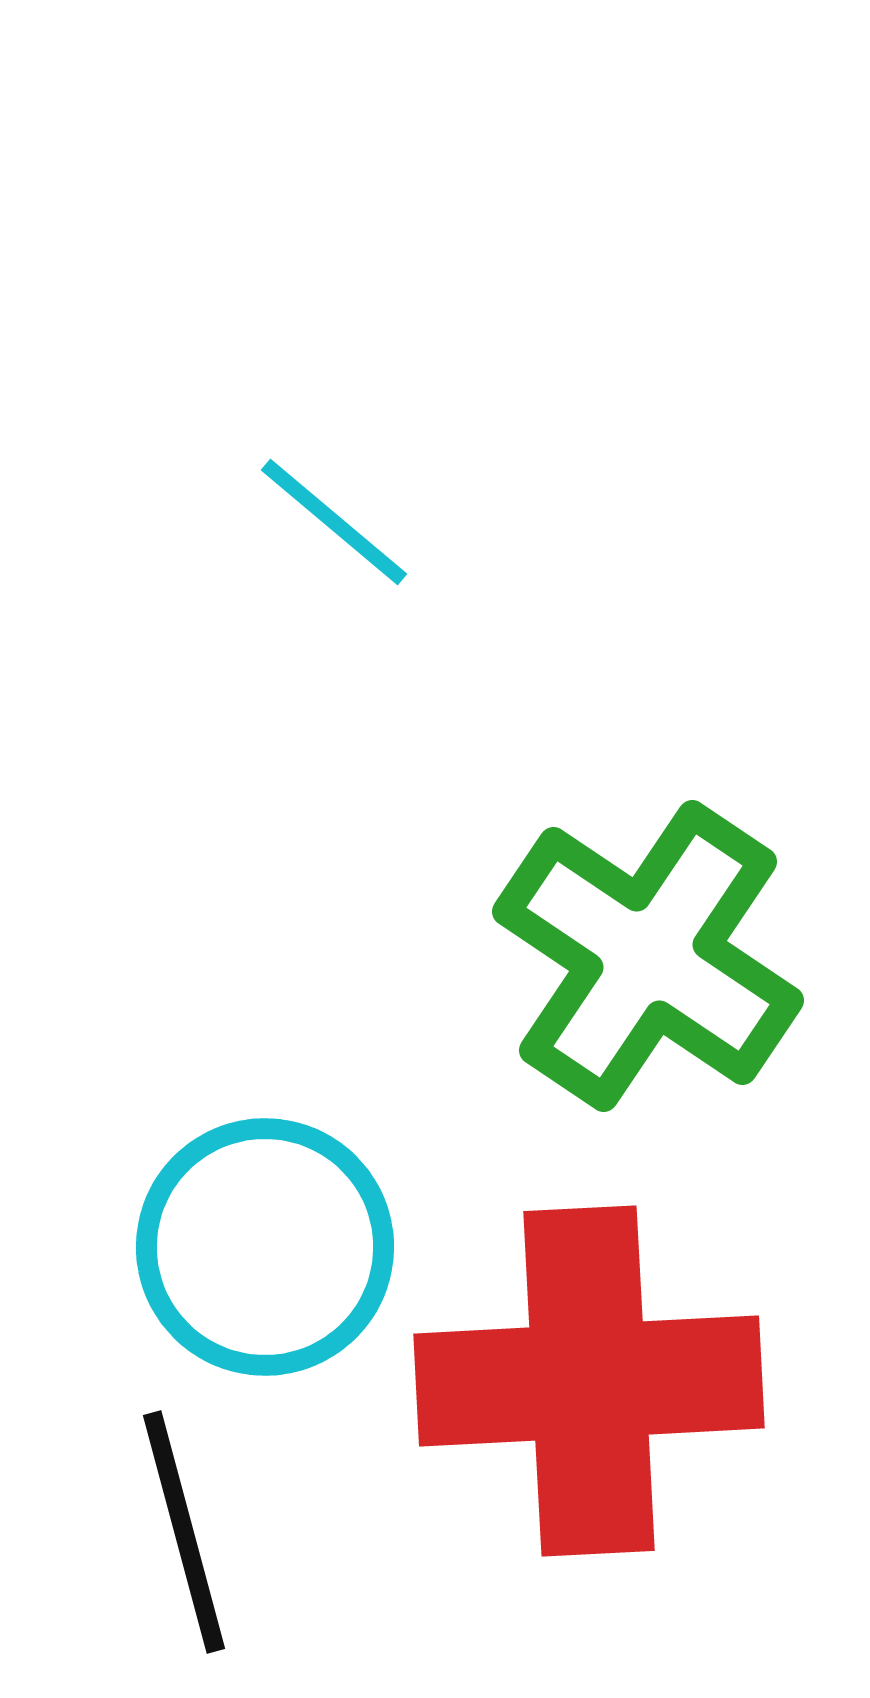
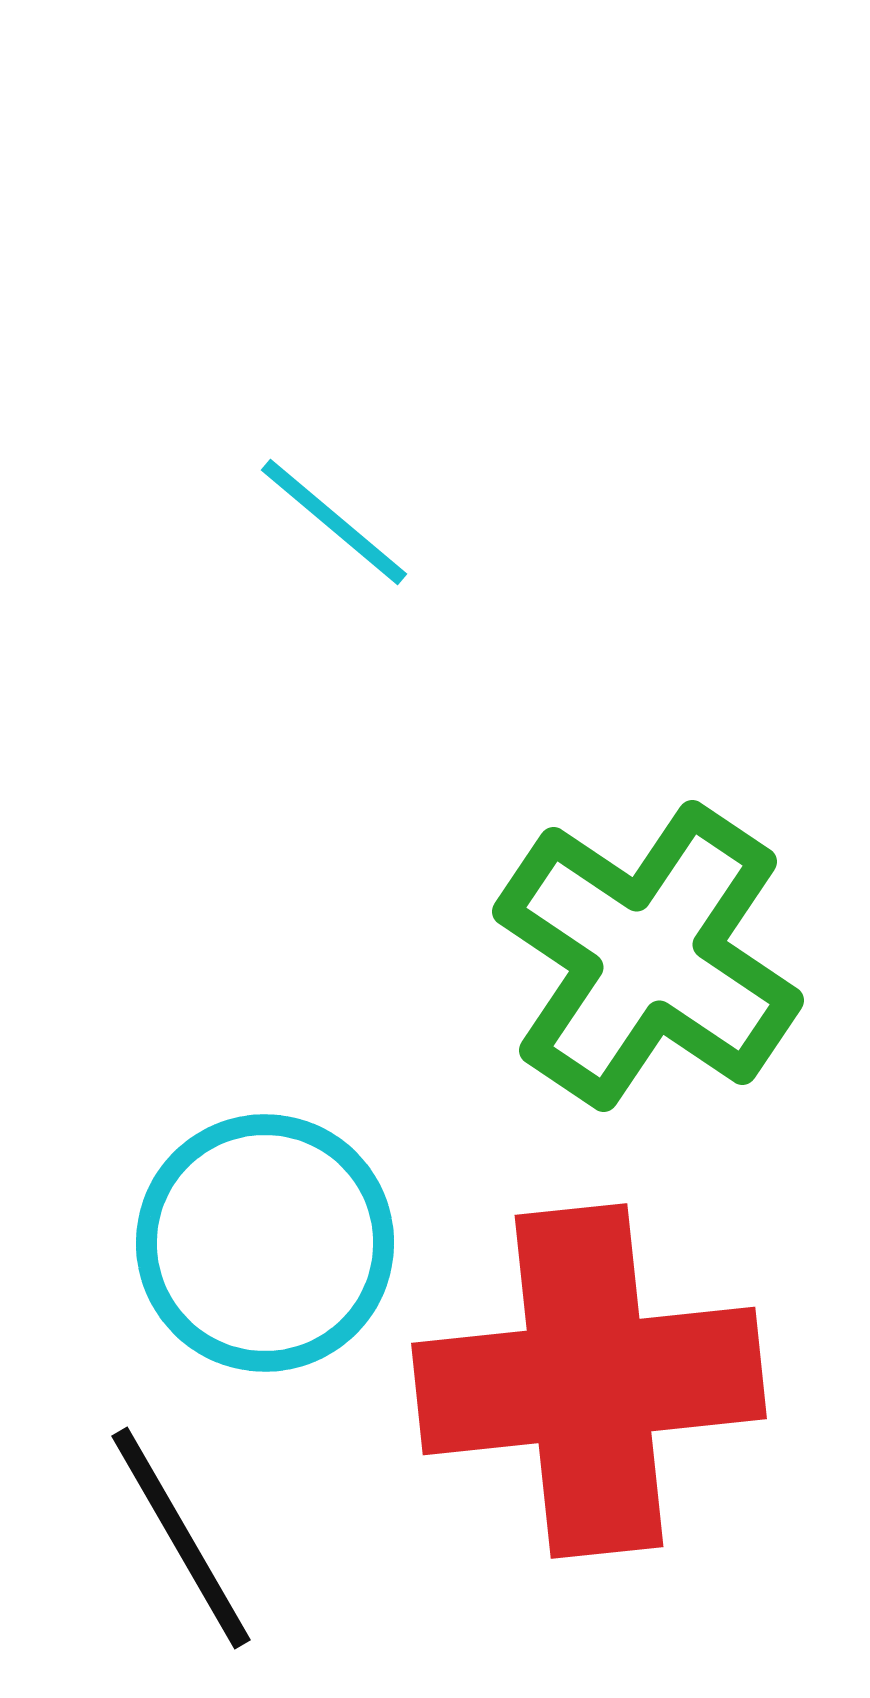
cyan circle: moved 4 px up
red cross: rotated 3 degrees counterclockwise
black line: moved 3 px left, 6 px down; rotated 15 degrees counterclockwise
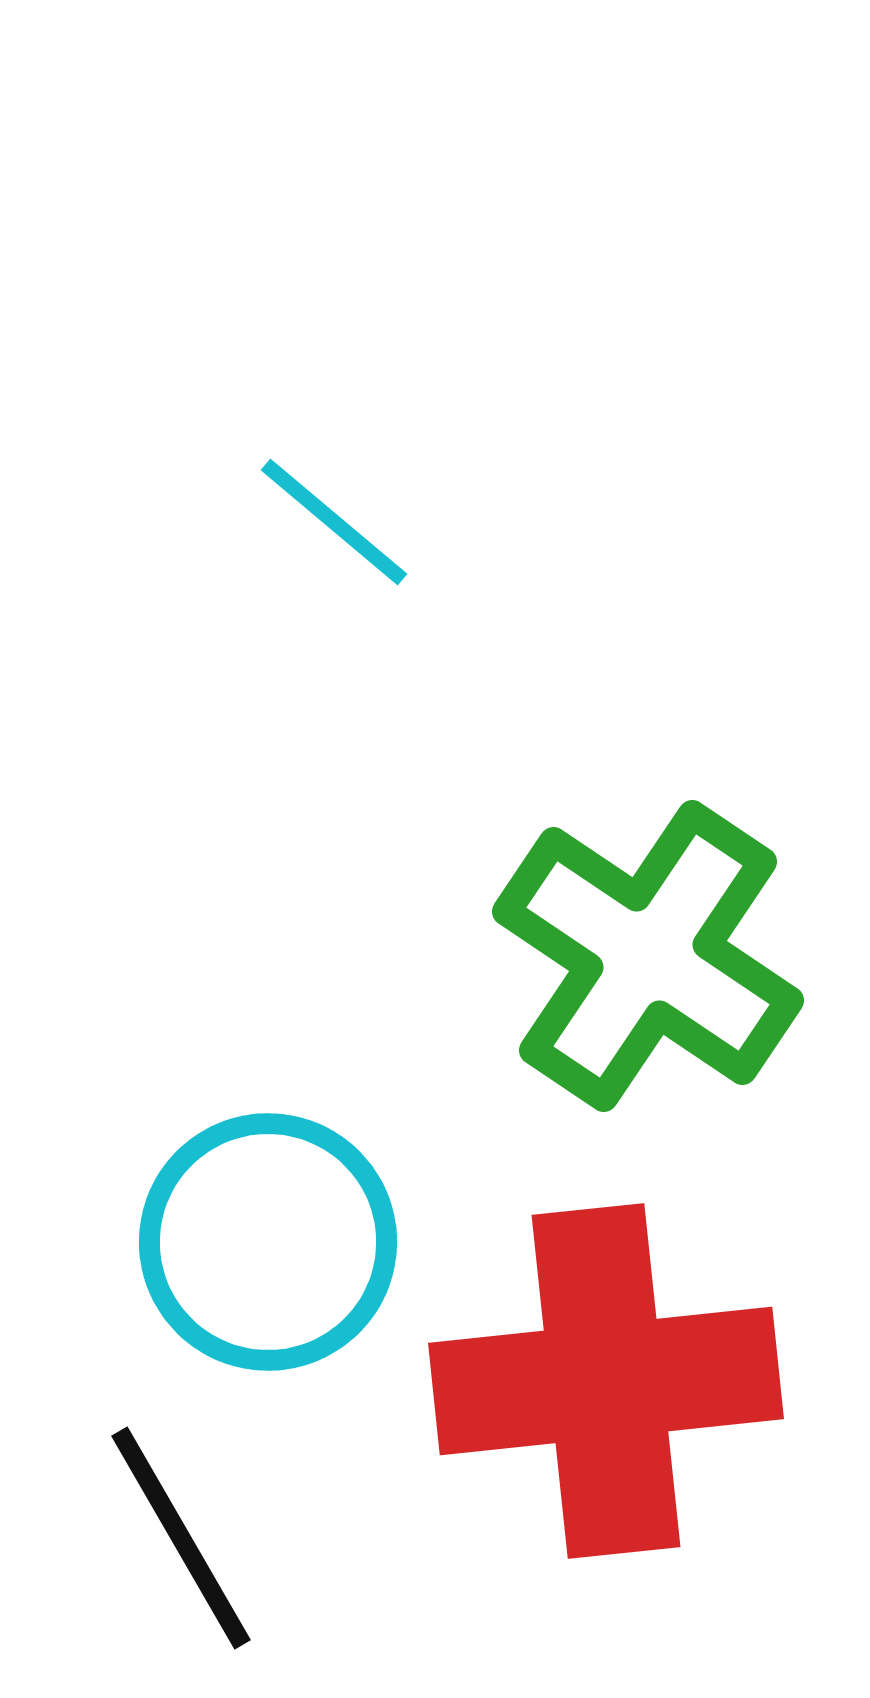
cyan circle: moved 3 px right, 1 px up
red cross: moved 17 px right
